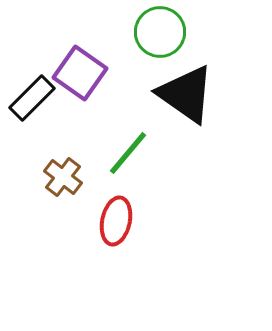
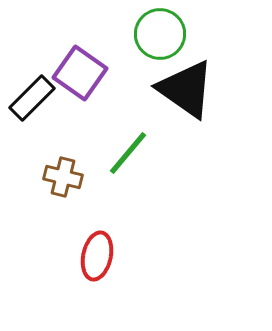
green circle: moved 2 px down
black triangle: moved 5 px up
brown cross: rotated 24 degrees counterclockwise
red ellipse: moved 19 px left, 35 px down
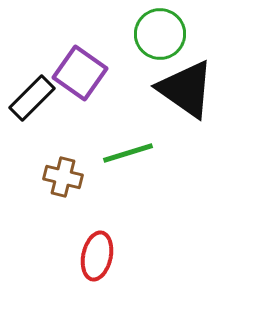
green line: rotated 33 degrees clockwise
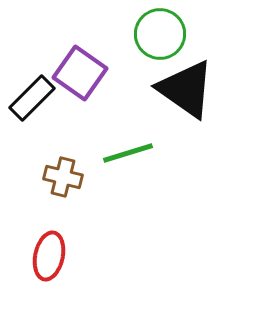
red ellipse: moved 48 px left
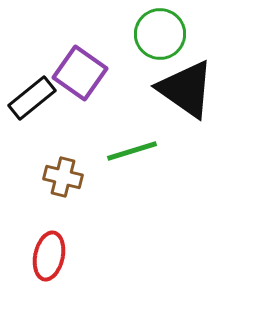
black rectangle: rotated 6 degrees clockwise
green line: moved 4 px right, 2 px up
